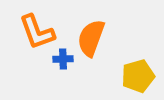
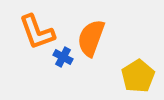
blue cross: moved 2 px up; rotated 30 degrees clockwise
yellow pentagon: rotated 16 degrees counterclockwise
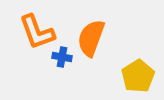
blue cross: moved 1 px left; rotated 18 degrees counterclockwise
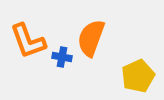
orange L-shape: moved 9 px left, 9 px down
yellow pentagon: rotated 8 degrees clockwise
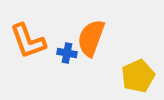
blue cross: moved 5 px right, 4 px up
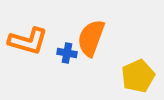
orange L-shape: rotated 54 degrees counterclockwise
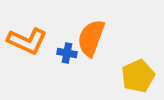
orange L-shape: moved 1 px left; rotated 9 degrees clockwise
